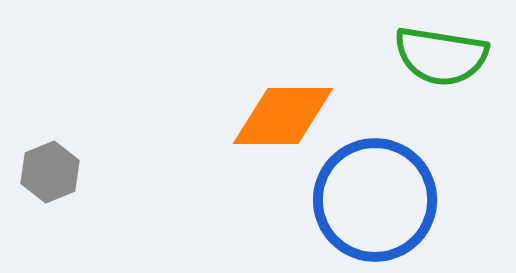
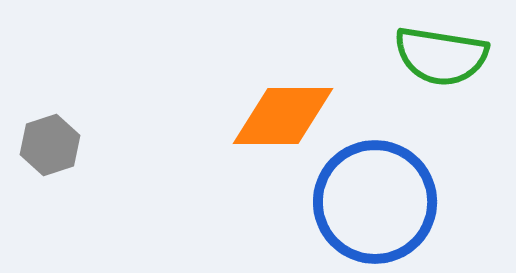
gray hexagon: moved 27 px up; rotated 4 degrees clockwise
blue circle: moved 2 px down
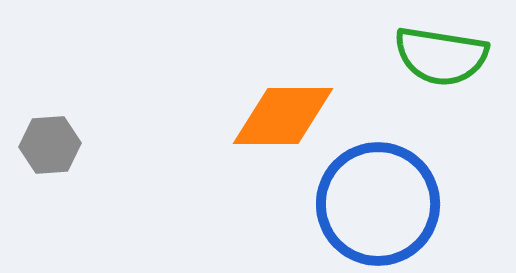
gray hexagon: rotated 14 degrees clockwise
blue circle: moved 3 px right, 2 px down
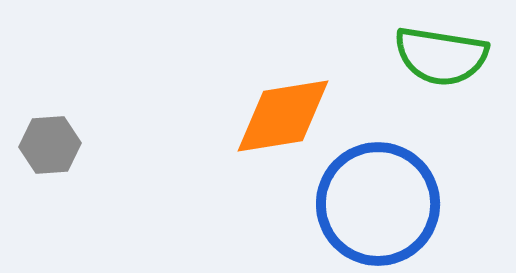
orange diamond: rotated 9 degrees counterclockwise
